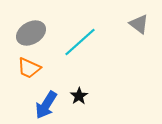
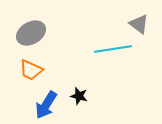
cyan line: moved 33 px right, 7 px down; rotated 33 degrees clockwise
orange trapezoid: moved 2 px right, 2 px down
black star: rotated 24 degrees counterclockwise
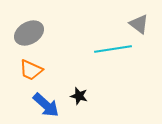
gray ellipse: moved 2 px left
blue arrow: rotated 80 degrees counterclockwise
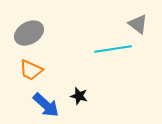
gray triangle: moved 1 px left
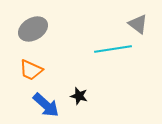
gray ellipse: moved 4 px right, 4 px up
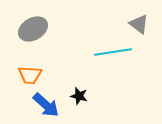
gray triangle: moved 1 px right
cyan line: moved 3 px down
orange trapezoid: moved 1 px left, 5 px down; rotated 20 degrees counterclockwise
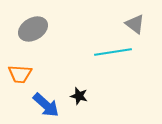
gray triangle: moved 4 px left
orange trapezoid: moved 10 px left, 1 px up
